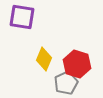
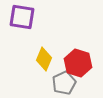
red hexagon: moved 1 px right, 1 px up
gray pentagon: moved 2 px left
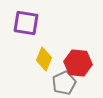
purple square: moved 4 px right, 6 px down
red hexagon: rotated 12 degrees counterclockwise
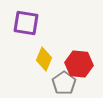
red hexagon: moved 1 px right, 1 px down
gray pentagon: rotated 10 degrees counterclockwise
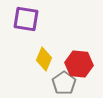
purple square: moved 4 px up
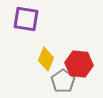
yellow diamond: moved 2 px right
gray pentagon: moved 1 px left, 2 px up
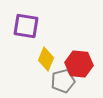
purple square: moved 7 px down
gray pentagon: rotated 20 degrees clockwise
